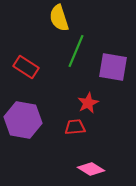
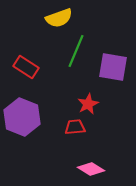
yellow semicircle: rotated 92 degrees counterclockwise
red star: moved 1 px down
purple hexagon: moved 1 px left, 3 px up; rotated 12 degrees clockwise
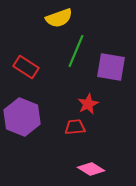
purple square: moved 2 px left
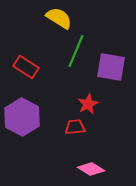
yellow semicircle: rotated 128 degrees counterclockwise
purple hexagon: rotated 6 degrees clockwise
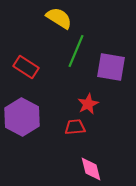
pink diamond: rotated 44 degrees clockwise
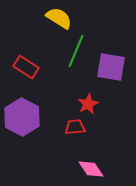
pink diamond: rotated 20 degrees counterclockwise
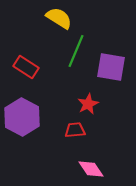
red trapezoid: moved 3 px down
